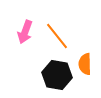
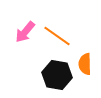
pink arrow: rotated 20 degrees clockwise
orange line: rotated 16 degrees counterclockwise
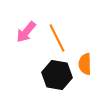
pink arrow: moved 1 px right
orange line: moved 2 px down; rotated 28 degrees clockwise
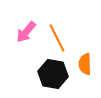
black hexagon: moved 4 px left, 1 px up
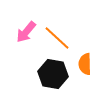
orange line: rotated 20 degrees counterclockwise
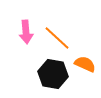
pink arrow: rotated 45 degrees counterclockwise
orange semicircle: rotated 115 degrees clockwise
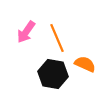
pink arrow: rotated 40 degrees clockwise
orange line: rotated 24 degrees clockwise
